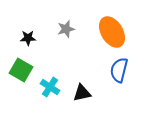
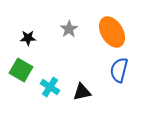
gray star: moved 3 px right; rotated 18 degrees counterclockwise
black triangle: moved 1 px up
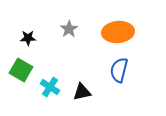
orange ellipse: moved 6 px right; rotated 64 degrees counterclockwise
